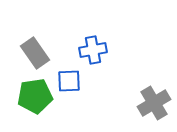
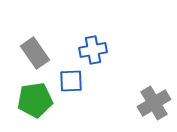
blue square: moved 2 px right
green pentagon: moved 4 px down
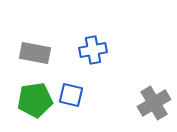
gray rectangle: rotated 44 degrees counterclockwise
blue square: moved 14 px down; rotated 15 degrees clockwise
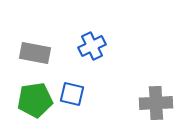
blue cross: moved 1 px left, 4 px up; rotated 16 degrees counterclockwise
blue square: moved 1 px right, 1 px up
gray cross: moved 2 px right; rotated 28 degrees clockwise
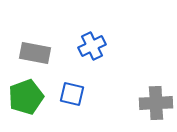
green pentagon: moved 9 px left, 3 px up; rotated 12 degrees counterclockwise
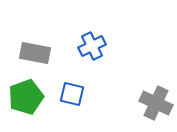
gray cross: rotated 28 degrees clockwise
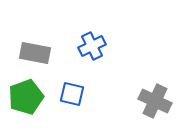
gray cross: moved 1 px left, 2 px up
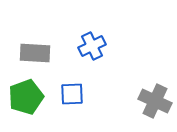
gray rectangle: rotated 8 degrees counterclockwise
blue square: rotated 15 degrees counterclockwise
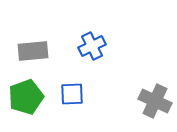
gray rectangle: moved 2 px left, 2 px up; rotated 8 degrees counterclockwise
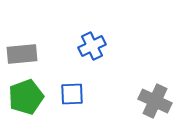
gray rectangle: moved 11 px left, 3 px down
